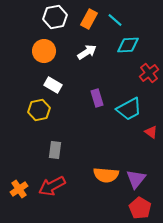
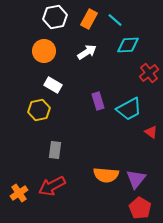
purple rectangle: moved 1 px right, 3 px down
orange cross: moved 4 px down
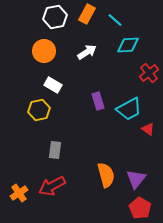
orange rectangle: moved 2 px left, 5 px up
red triangle: moved 3 px left, 3 px up
orange semicircle: rotated 110 degrees counterclockwise
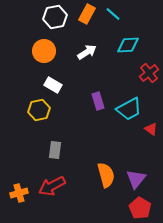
cyan line: moved 2 px left, 6 px up
red triangle: moved 3 px right
orange cross: rotated 18 degrees clockwise
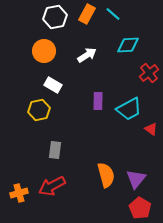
white arrow: moved 3 px down
purple rectangle: rotated 18 degrees clockwise
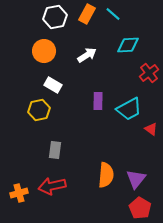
orange semicircle: rotated 20 degrees clockwise
red arrow: rotated 16 degrees clockwise
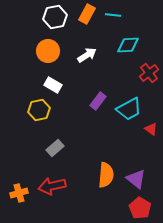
cyan line: moved 1 px down; rotated 35 degrees counterclockwise
orange circle: moved 4 px right
purple rectangle: rotated 36 degrees clockwise
gray rectangle: moved 2 px up; rotated 42 degrees clockwise
purple triangle: rotated 30 degrees counterclockwise
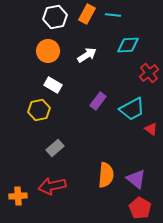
cyan trapezoid: moved 3 px right
orange cross: moved 1 px left, 3 px down; rotated 12 degrees clockwise
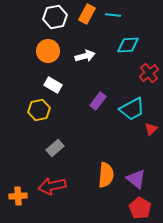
white arrow: moved 2 px left, 1 px down; rotated 18 degrees clockwise
red triangle: rotated 40 degrees clockwise
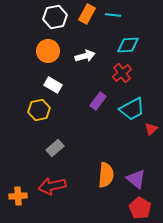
red cross: moved 27 px left
